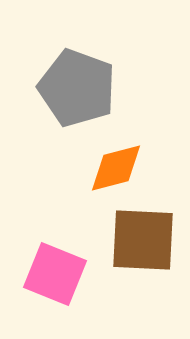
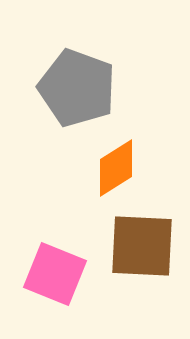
orange diamond: rotated 18 degrees counterclockwise
brown square: moved 1 px left, 6 px down
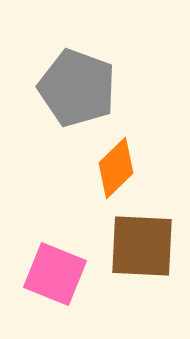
orange diamond: rotated 12 degrees counterclockwise
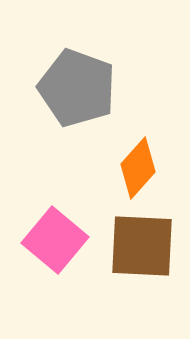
orange diamond: moved 22 px right; rotated 4 degrees counterclockwise
pink square: moved 34 px up; rotated 18 degrees clockwise
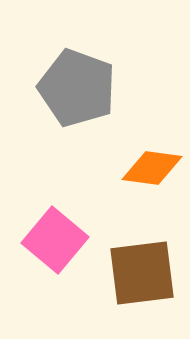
orange diamond: moved 14 px right; rotated 56 degrees clockwise
brown square: moved 27 px down; rotated 10 degrees counterclockwise
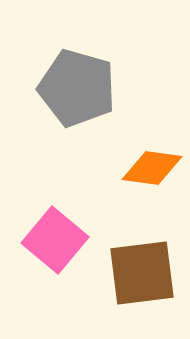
gray pentagon: rotated 4 degrees counterclockwise
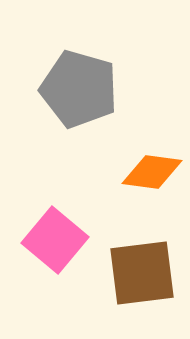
gray pentagon: moved 2 px right, 1 px down
orange diamond: moved 4 px down
